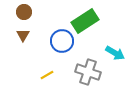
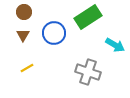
green rectangle: moved 3 px right, 4 px up
blue circle: moved 8 px left, 8 px up
cyan arrow: moved 8 px up
yellow line: moved 20 px left, 7 px up
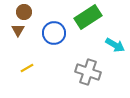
brown triangle: moved 5 px left, 5 px up
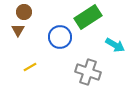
blue circle: moved 6 px right, 4 px down
yellow line: moved 3 px right, 1 px up
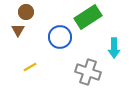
brown circle: moved 2 px right
cyan arrow: moved 1 px left, 3 px down; rotated 60 degrees clockwise
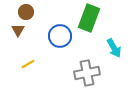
green rectangle: moved 1 px right, 1 px down; rotated 36 degrees counterclockwise
blue circle: moved 1 px up
cyan arrow: rotated 30 degrees counterclockwise
yellow line: moved 2 px left, 3 px up
gray cross: moved 1 px left, 1 px down; rotated 30 degrees counterclockwise
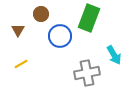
brown circle: moved 15 px right, 2 px down
cyan arrow: moved 7 px down
yellow line: moved 7 px left
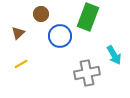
green rectangle: moved 1 px left, 1 px up
brown triangle: moved 3 px down; rotated 16 degrees clockwise
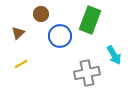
green rectangle: moved 2 px right, 3 px down
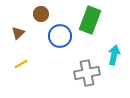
cyan arrow: rotated 138 degrees counterclockwise
